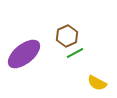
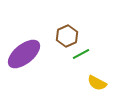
green line: moved 6 px right, 1 px down
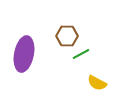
brown hexagon: rotated 25 degrees clockwise
purple ellipse: rotated 40 degrees counterclockwise
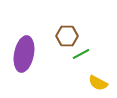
yellow semicircle: moved 1 px right
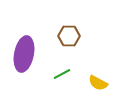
brown hexagon: moved 2 px right
green line: moved 19 px left, 20 px down
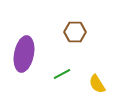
brown hexagon: moved 6 px right, 4 px up
yellow semicircle: moved 1 px left, 1 px down; rotated 30 degrees clockwise
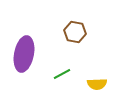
brown hexagon: rotated 10 degrees clockwise
yellow semicircle: rotated 60 degrees counterclockwise
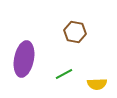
purple ellipse: moved 5 px down
green line: moved 2 px right
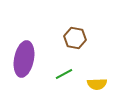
brown hexagon: moved 6 px down
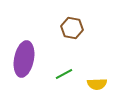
brown hexagon: moved 3 px left, 10 px up
